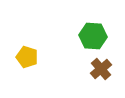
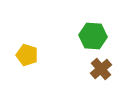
yellow pentagon: moved 2 px up
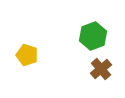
green hexagon: rotated 24 degrees counterclockwise
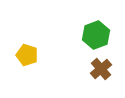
green hexagon: moved 3 px right, 1 px up
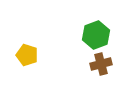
brown cross: moved 5 px up; rotated 25 degrees clockwise
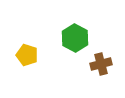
green hexagon: moved 21 px left, 3 px down; rotated 12 degrees counterclockwise
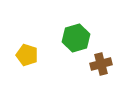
green hexagon: moved 1 px right; rotated 16 degrees clockwise
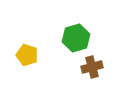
brown cross: moved 9 px left, 3 px down
